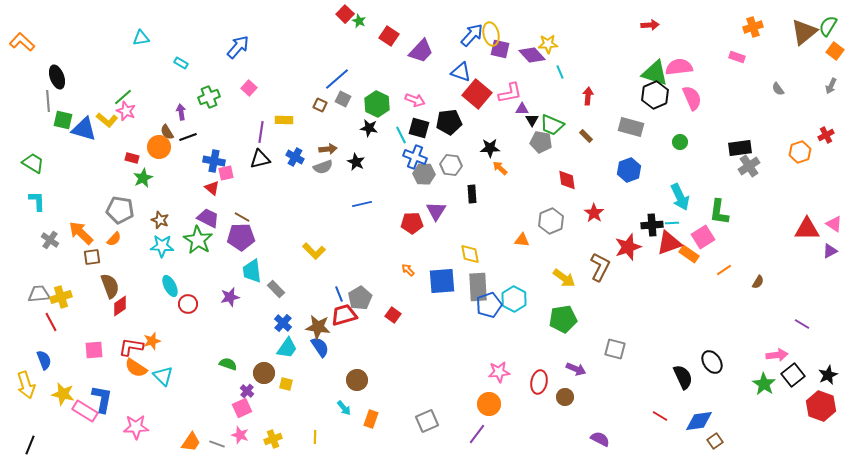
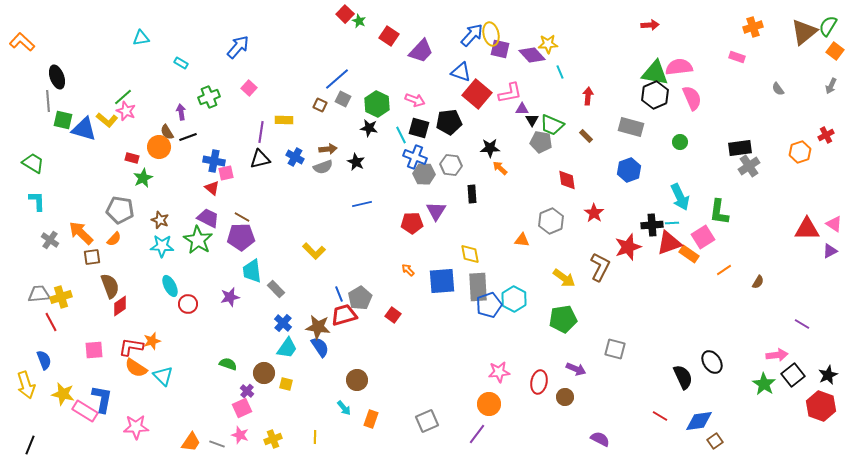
green triangle at (655, 73): rotated 8 degrees counterclockwise
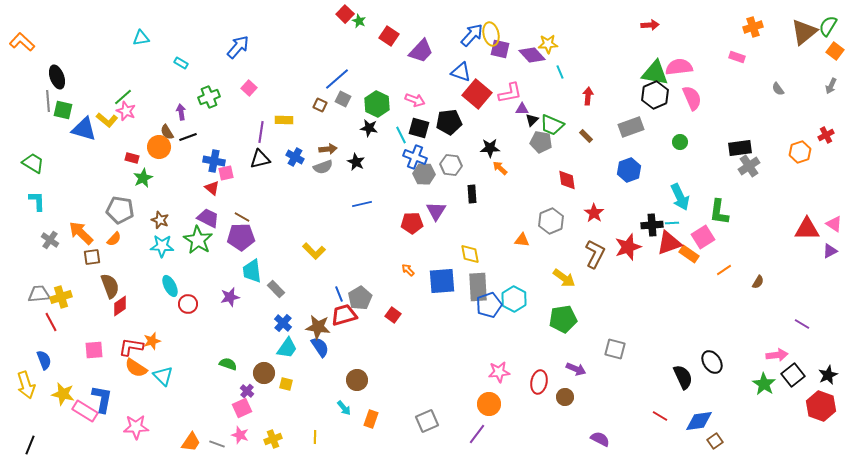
green square at (63, 120): moved 10 px up
black triangle at (532, 120): rotated 16 degrees clockwise
gray rectangle at (631, 127): rotated 35 degrees counterclockwise
brown L-shape at (600, 267): moved 5 px left, 13 px up
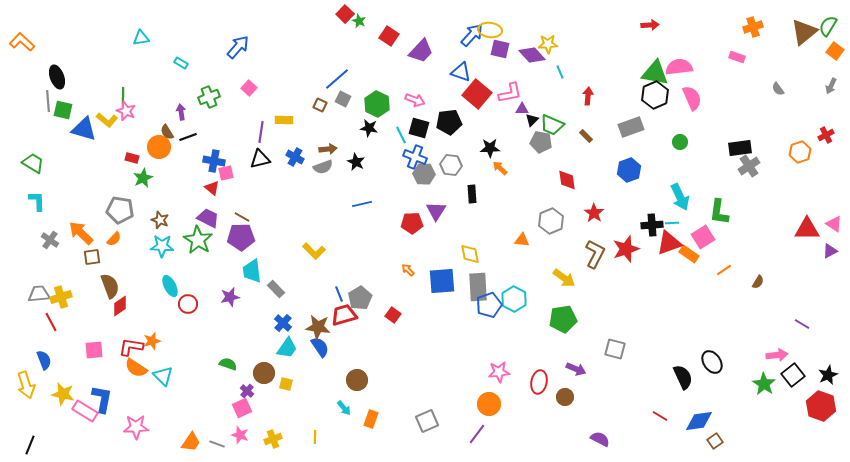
yellow ellipse at (491, 34): moved 1 px left, 4 px up; rotated 70 degrees counterclockwise
green line at (123, 97): rotated 48 degrees counterclockwise
red star at (628, 247): moved 2 px left, 2 px down
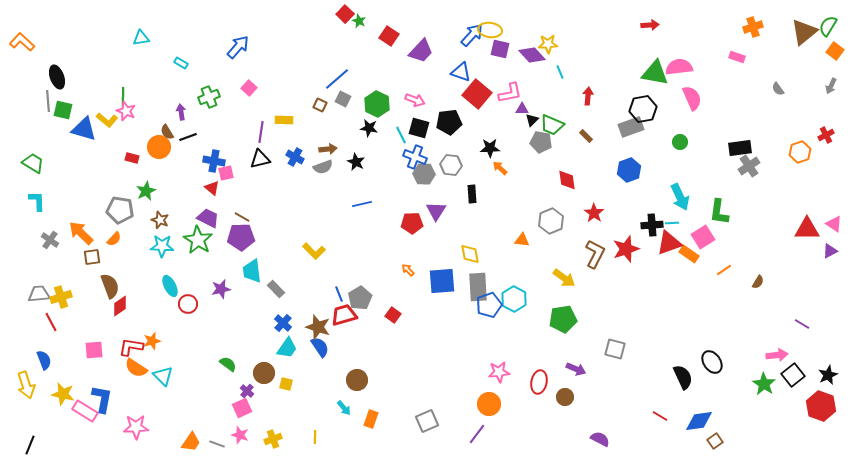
black hexagon at (655, 95): moved 12 px left, 14 px down; rotated 12 degrees clockwise
green star at (143, 178): moved 3 px right, 13 px down
purple star at (230, 297): moved 9 px left, 8 px up
brown star at (318, 327): rotated 10 degrees clockwise
green semicircle at (228, 364): rotated 18 degrees clockwise
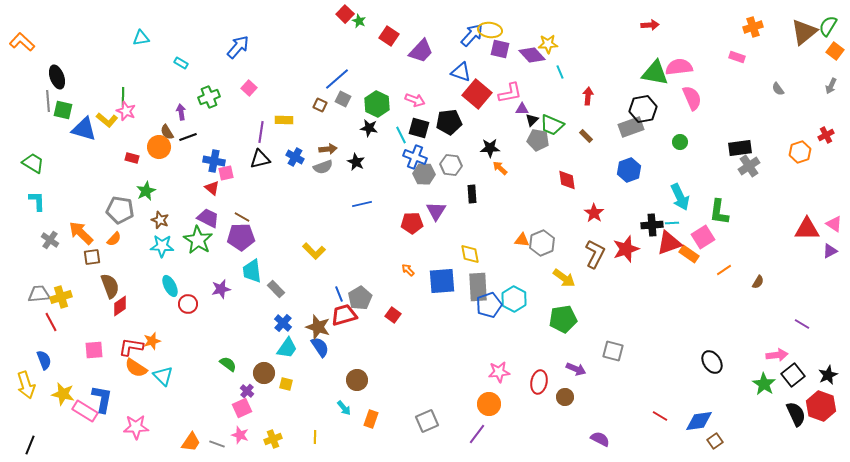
gray pentagon at (541, 142): moved 3 px left, 2 px up
gray hexagon at (551, 221): moved 9 px left, 22 px down
gray square at (615, 349): moved 2 px left, 2 px down
black semicircle at (683, 377): moved 113 px right, 37 px down
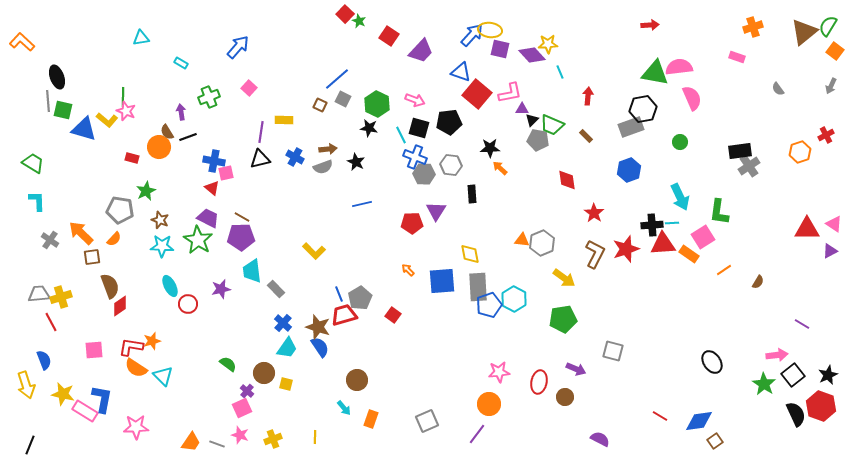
black rectangle at (740, 148): moved 3 px down
red triangle at (669, 243): moved 6 px left, 1 px down; rotated 16 degrees clockwise
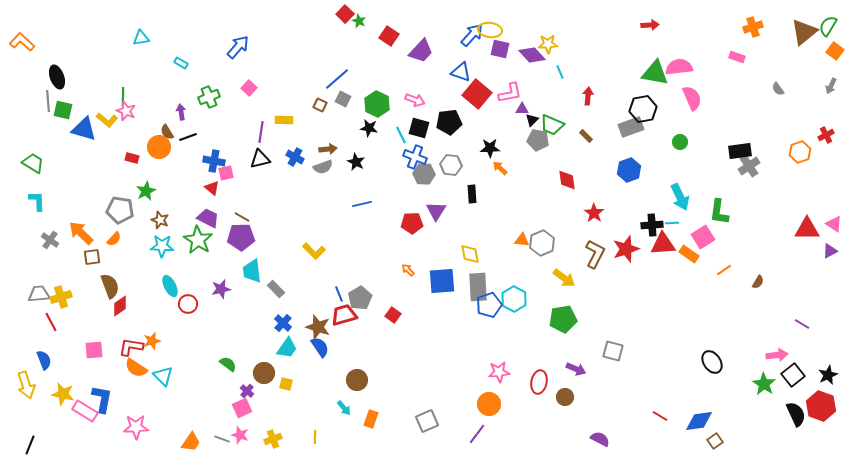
gray line at (217, 444): moved 5 px right, 5 px up
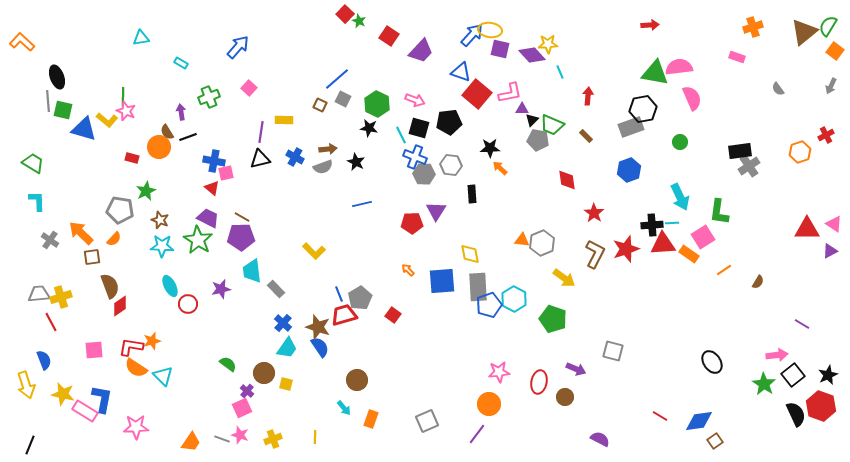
green pentagon at (563, 319): moved 10 px left; rotated 28 degrees clockwise
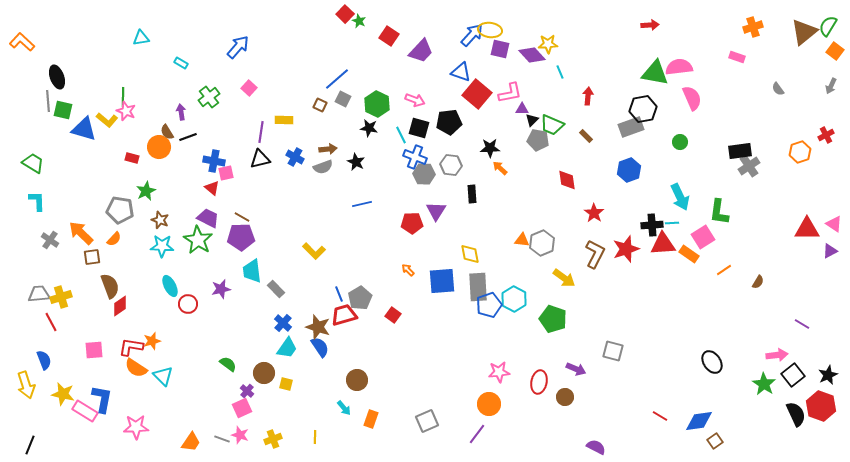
green cross at (209, 97): rotated 15 degrees counterclockwise
purple semicircle at (600, 439): moved 4 px left, 8 px down
